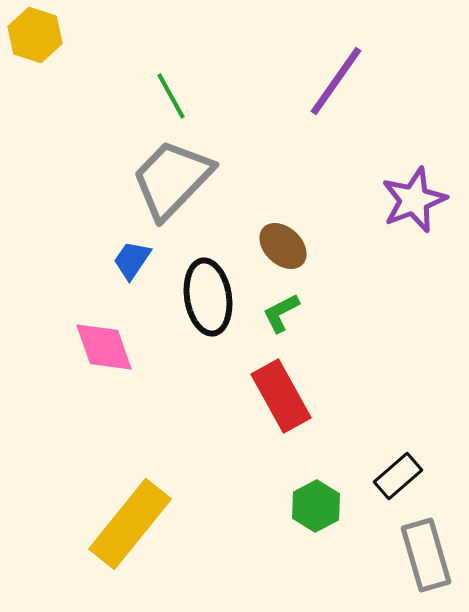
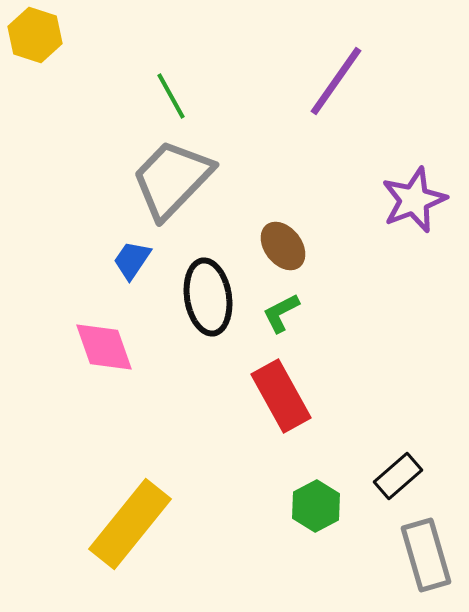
brown ellipse: rotated 9 degrees clockwise
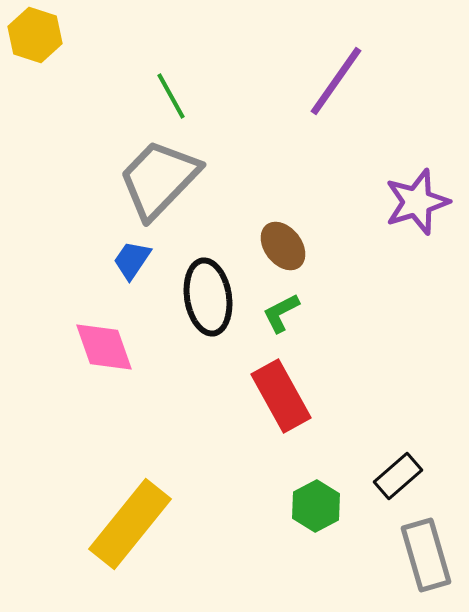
gray trapezoid: moved 13 px left
purple star: moved 3 px right, 2 px down; rotated 4 degrees clockwise
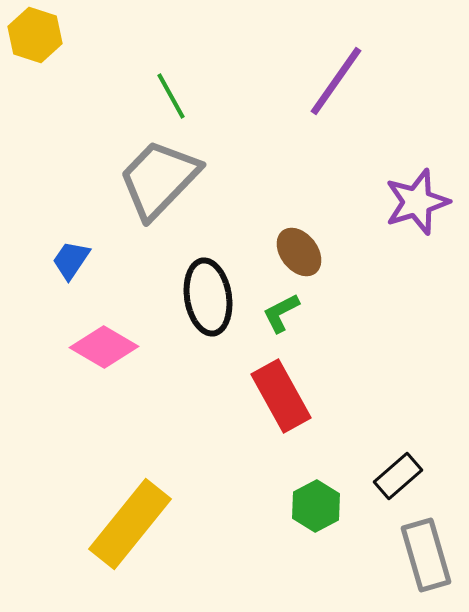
brown ellipse: moved 16 px right, 6 px down
blue trapezoid: moved 61 px left
pink diamond: rotated 40 degrees counterclockwise
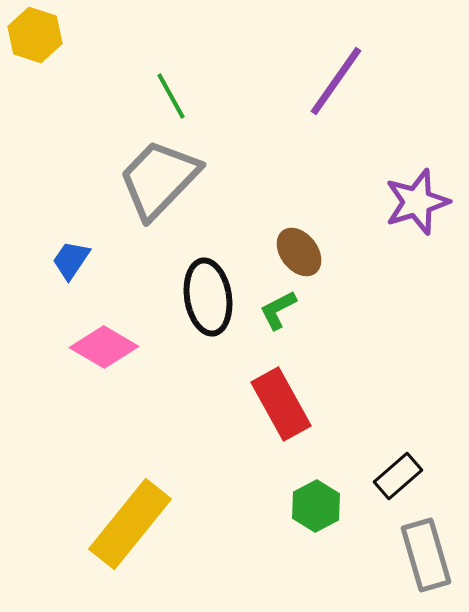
green L-shape: moved 3 px left, 3 px up
red rectangle: moved 8 px down
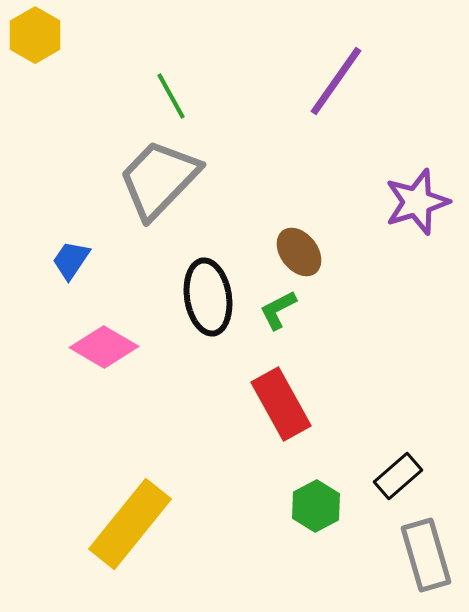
yellow hexagon: rotated 12 degrees clockwise
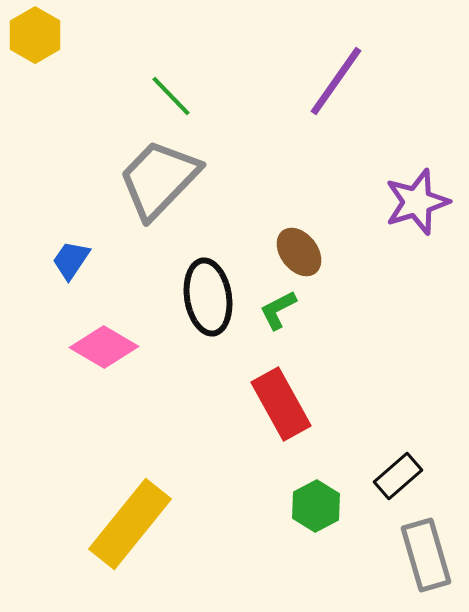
green line: rotated 15 degrees counterclockwise
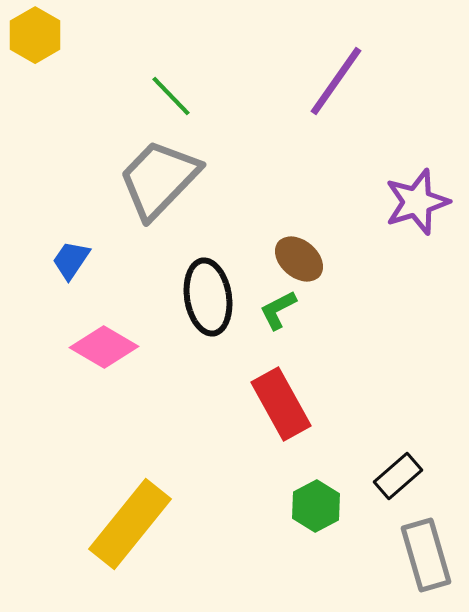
brown ellipse: moved 7 px down; rotated 12 degrees counterclockwise
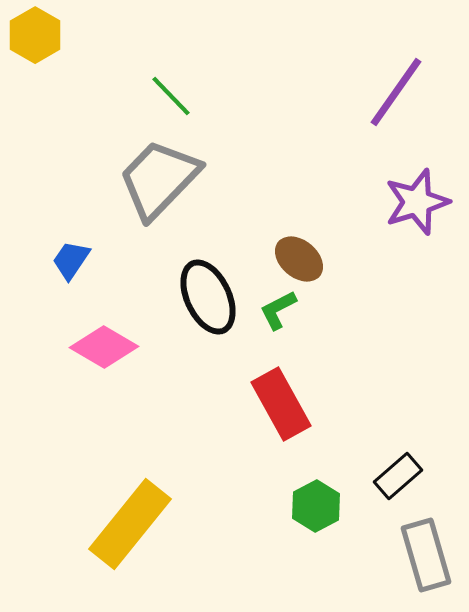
purple line: moved 60 px right, 11 px down
black ellipse: rotated 16 degrees counterclockwise
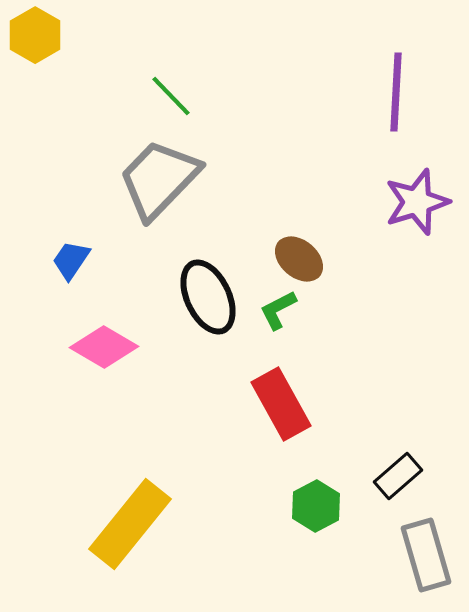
purple line: rotated 32 degrees counterclockwise
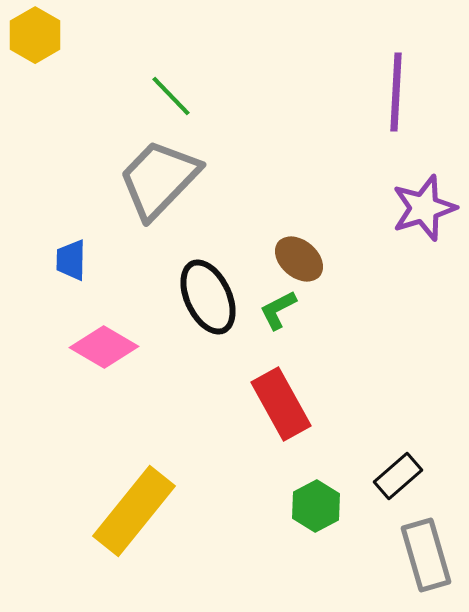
purple star: moved 7 px right, 6 px down
blue trapezoid: rotated 33 degrees counterclockwise
yellow rectangle: moved 4 px right, 13 px up
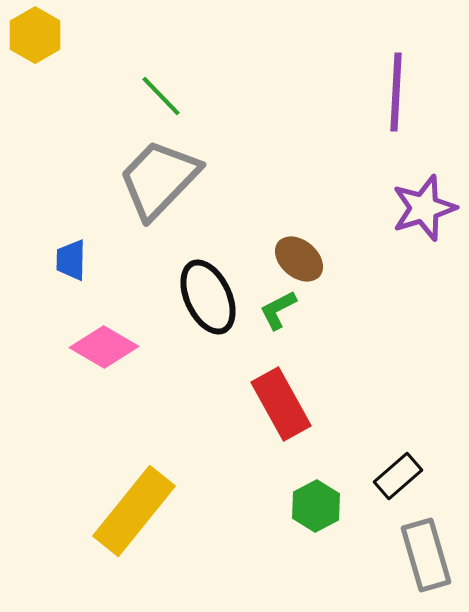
green line: moved 10 px left
